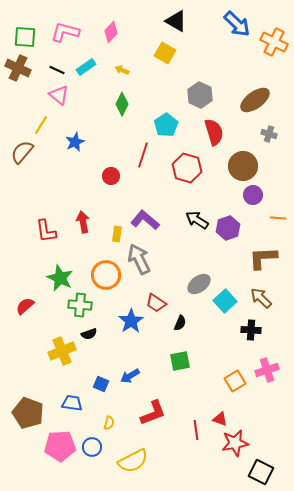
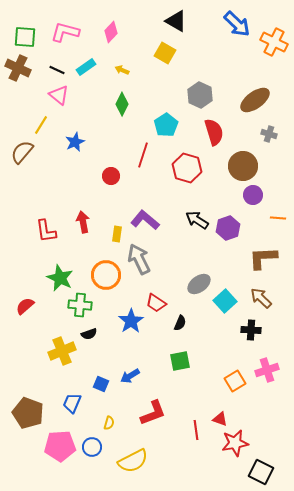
blue trapezoid at (72, 403): rotated 75 degrees counterclockwise
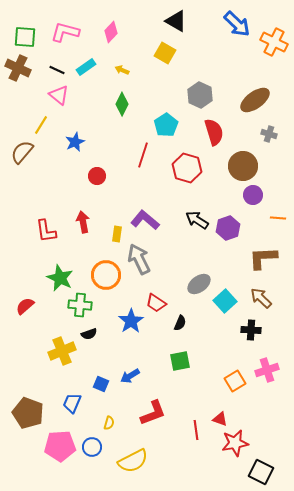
red circle at (111, 176): moved 14 px left
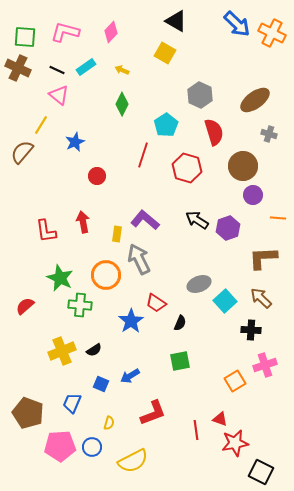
orange cross at (274, 42): moved 2 px left, 9 px up
gray ellipse at (199, 284): rotated 15 degrees clockwise
black semicircle at (89, 334): moved 5 px right, 16 px down; rotated 14 degrees counterclockwise
pink cross at (267, 370): moved 2 px left, 5 px up
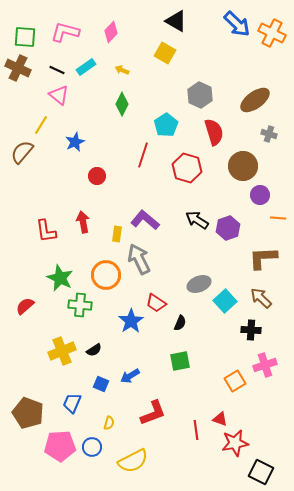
purple circle at (253, 195): moved 7 px right
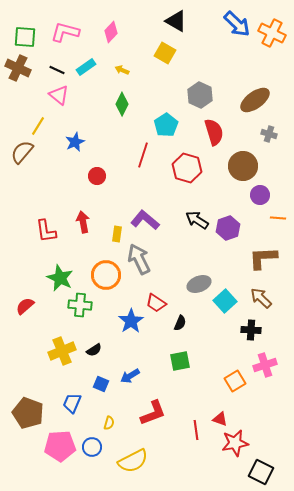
yellow line at (41, 125): moved 3 px left, 1 px down
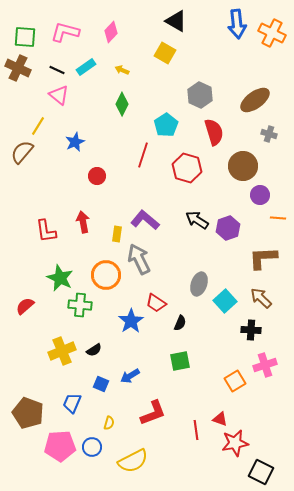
blue arrow at (237, 24): rotated 40 degrees clockwise
gray ellipse at (199, 284): rotated 50 degrees counterclockwise
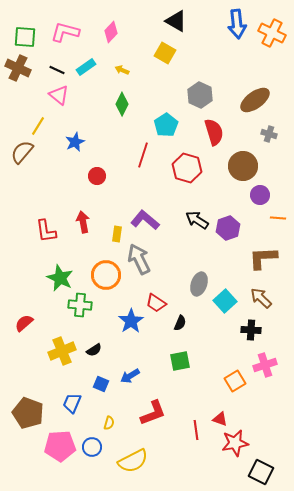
red semicircle at (25, 306): moved 1 px left, 17 px down
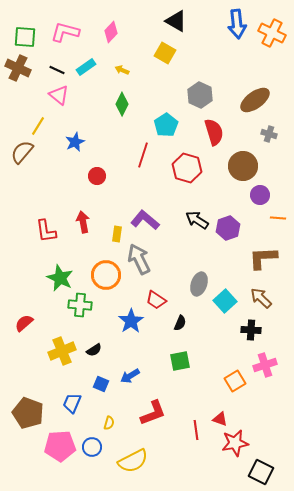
red trapezoid at (156, 303): moved 3 px up
